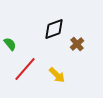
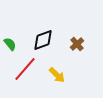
black diamond: moved 11 px left, 11 px down
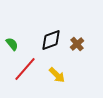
black diamond: moved 8 px right
green semicircle: moved 2 px right
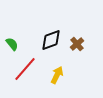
yellow arrow: rotated 108 degrees counterclockwise
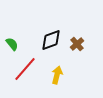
yellow arrow: rotated 12 degrees counterclockwise
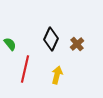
black diamond: moved 1 px up; rotated 45 degrees counterclockwise
green semicircle: moved 2 px left
red line: rotated 28 degrees counterclockwise
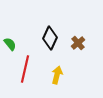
black diamond: moved 1 px left, 1 px up
brown cross: moved 1 px right, 1 px up
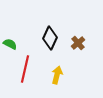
green semicircle: rotated 24 degrees counterclockwise
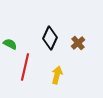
red line: moved 2 px up
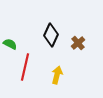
black diamond: moved 1 px right, 3 px up
